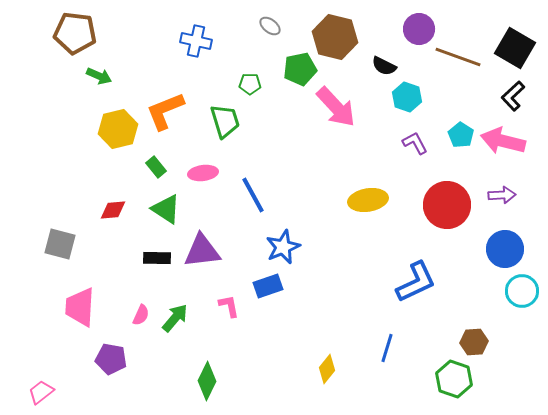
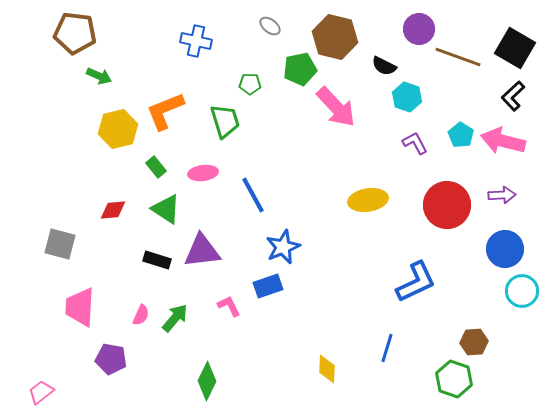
black rectangle at (157, 258): moved 2 px down; rotated 16 degrees clockwise
pink L-shape at (229, 306): rotated 15 degrees counterclockwise
yellow diamond at (327, 369): rotated 36 degrees counterclockwise
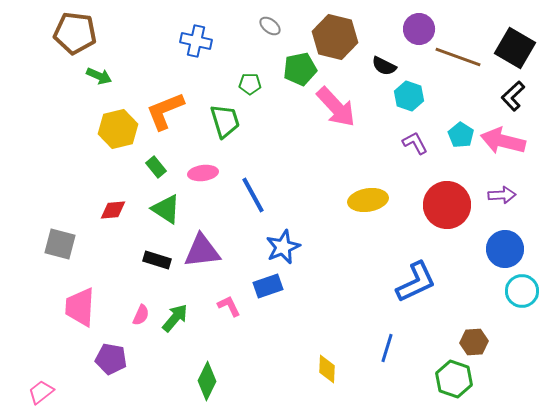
cyan hexagon at (407, 97): moved 2 px right, 1 px up
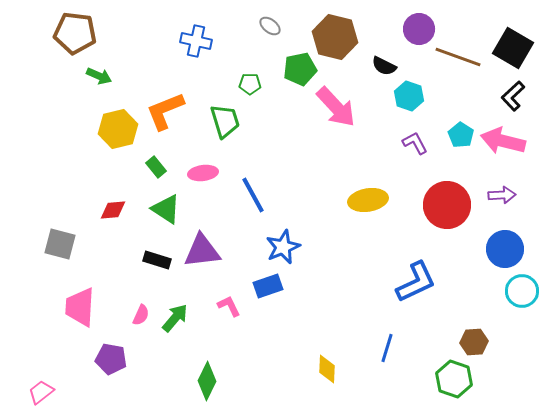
black square at (515, 48): moved 2 px left
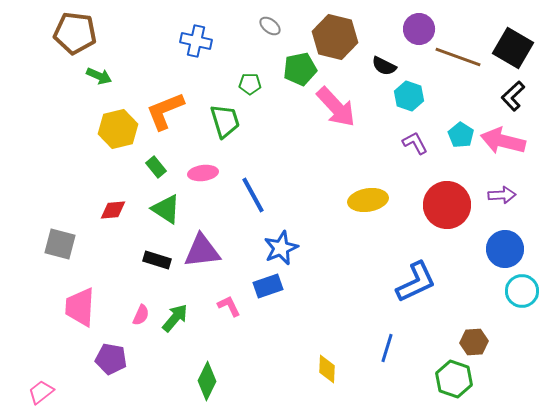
blue star at (283, 247): moved 2 px left, 1 px down
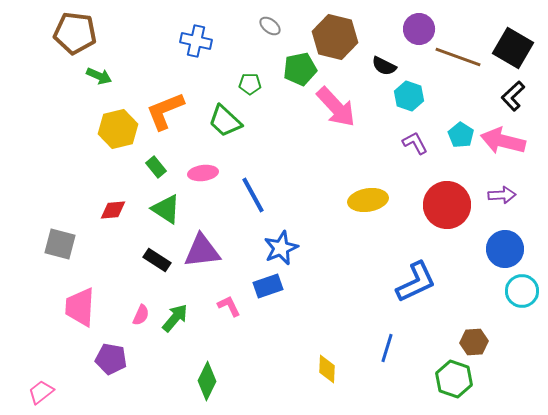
green trapezoid at (225, 121): rotated 150 degrees clockwise
black rectangle at (157, 260): rotated 16 degrees clockwise
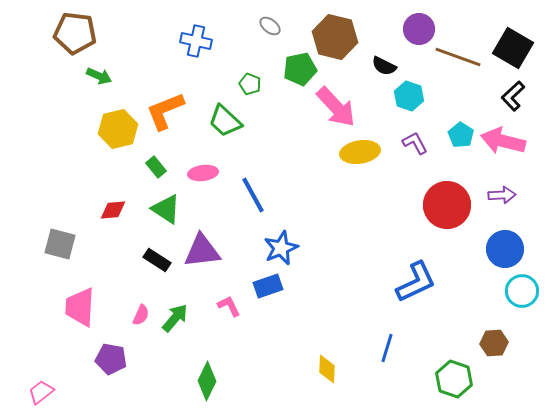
green pentagon at (250, 84): rotated 20 degrees clockwise
yellow ellipse at (368, 200): moved 8 px left, 48 px up
brown hexagon at (474, 342): moved 20 px right, 1 px down
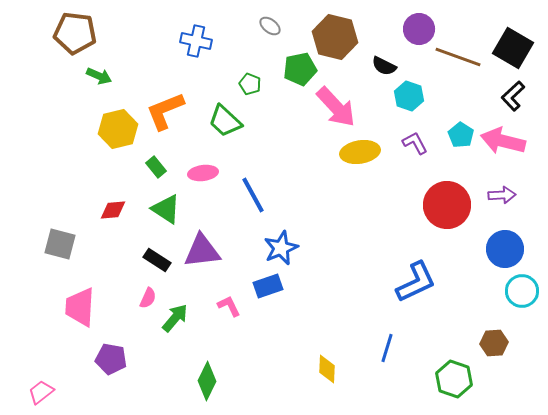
pink semicircle at (141, 315): moved 7 px right, 17 px up
